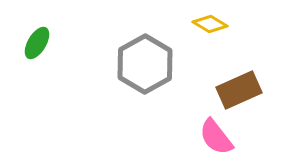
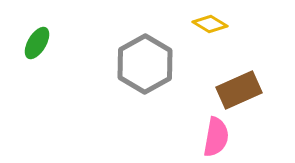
pink semicircle: rotated 132 degrees counterclockwise
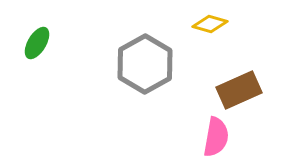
yellow diamond: rotated 16 degrees counterclockwise
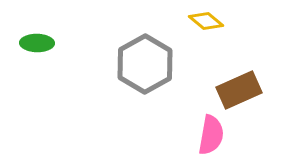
yellow diamond: moved 4 px left, 3 px up; rotated 24 degrees clockwise
green ellipse: rotated 60 degrees clockwise
pink semicircle: moved 5 px left, 2 px up
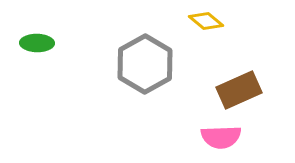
pink semicircle: moved 10 px right, 2 px down; rotated 78 degrees clockwise
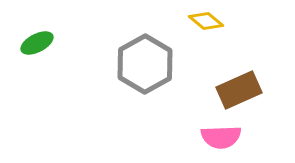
green ellipse: rotated 28 degrees counterclockwise
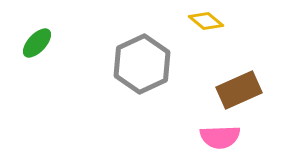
green ellipse: rotated 20 degrees counterclockwise
gray hexagon: moved 3 px left; rotated 4 degrees clockwise
pink semicircle: moved 1 px left
